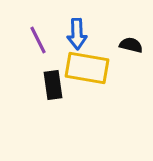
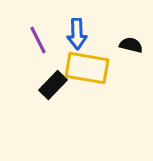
black rectangle: rotated 52 degrees clockwise
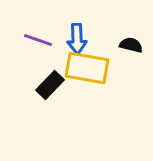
blue arrow: moved 5 px down
purple line: rotated 44 degrees counterclockwise
black rectangle: moved 3 px left
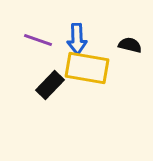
black semicircle: moved 1 px left
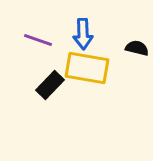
blue arrow: moved 6 px right, 5 px up
black semicircle: moved 7 px right, 3 px down
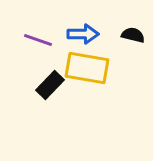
blue arrow: rotated 88 degrees counterclockwise
black semicircle: moved 4 px left, 13 px up
